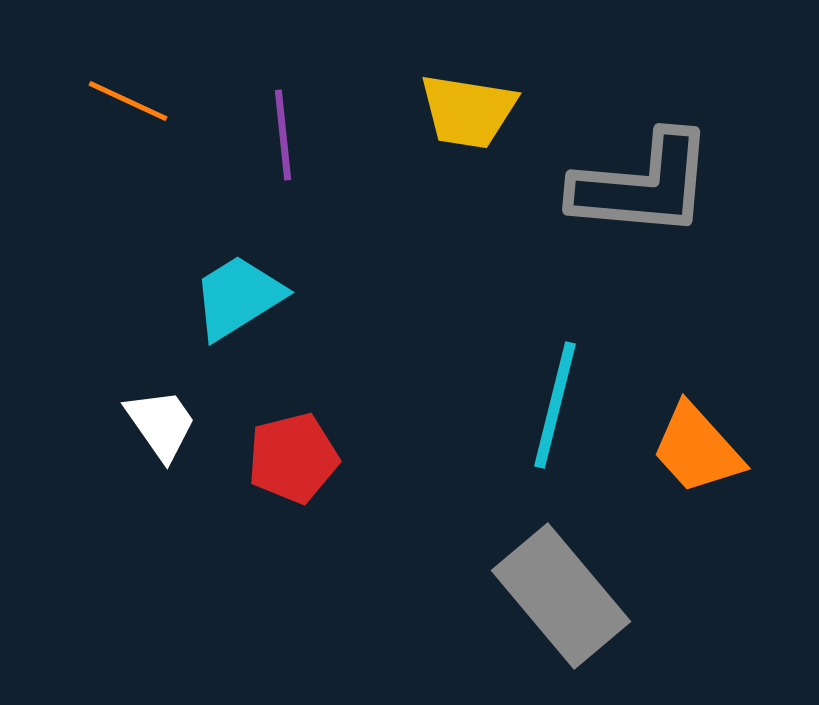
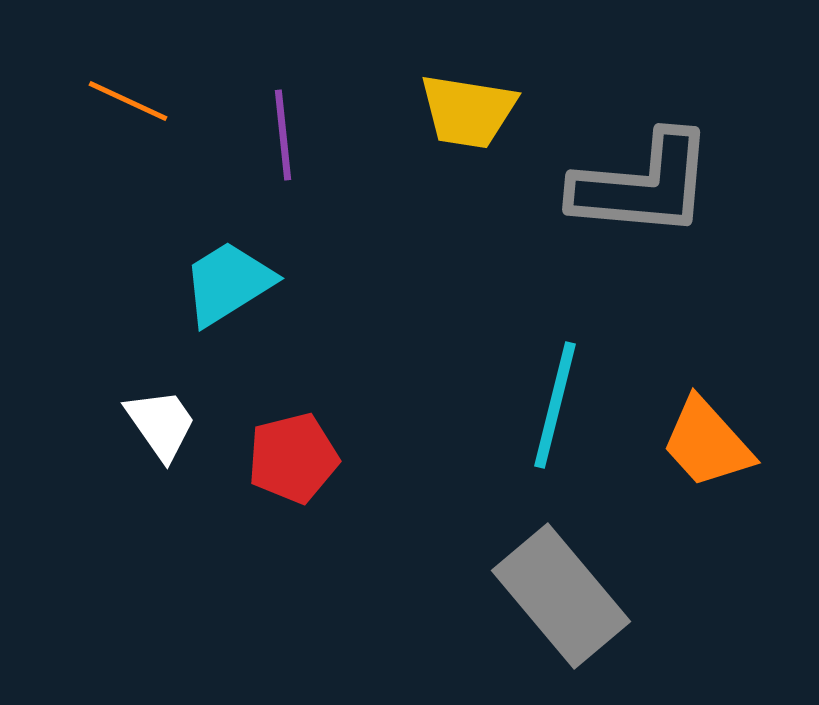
cyan trapezoid: moved 10 px left, 14 px up
orange trapezoid: moved 10 px right, 6 px up
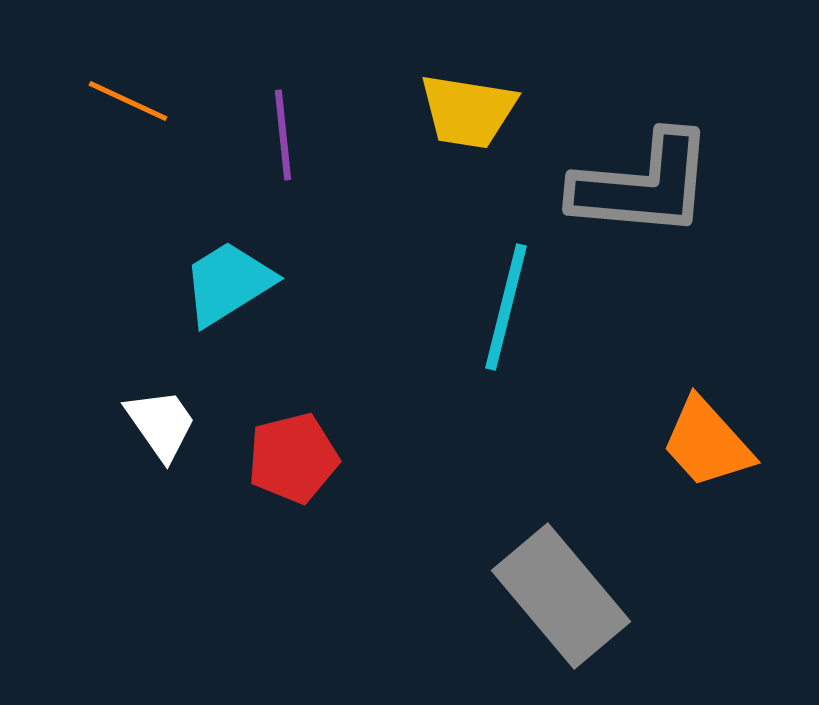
cyan line: moved 49 px left, 98 px up
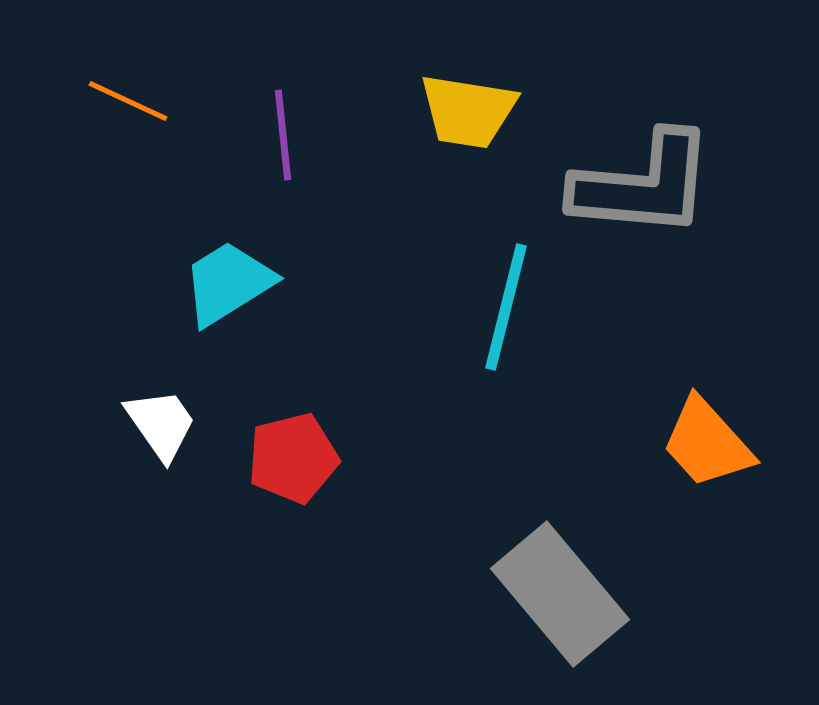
gray rectangle: moved 1 px left, 2 px up
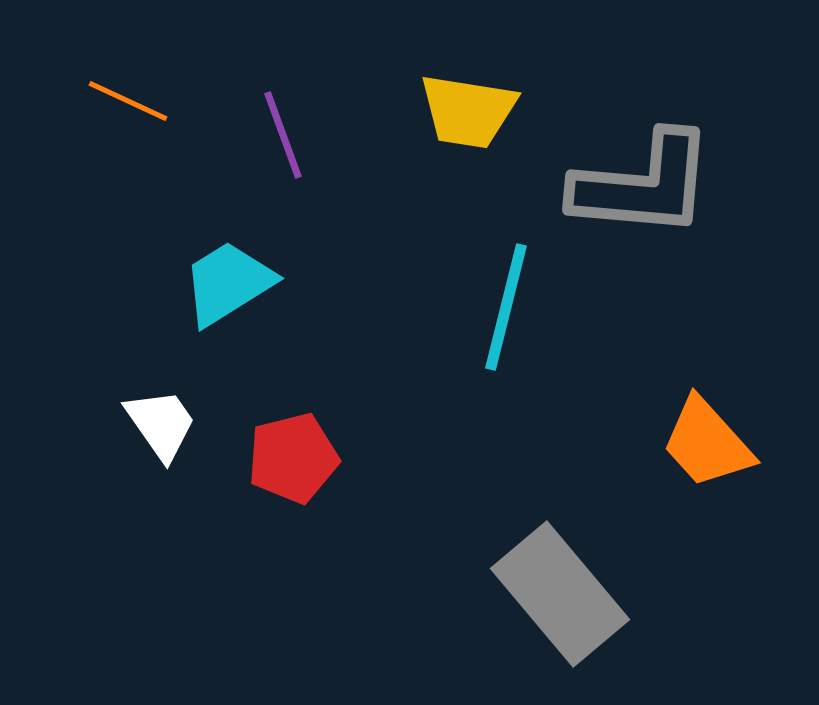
purple line: rotated 14 degrees counterclockwise
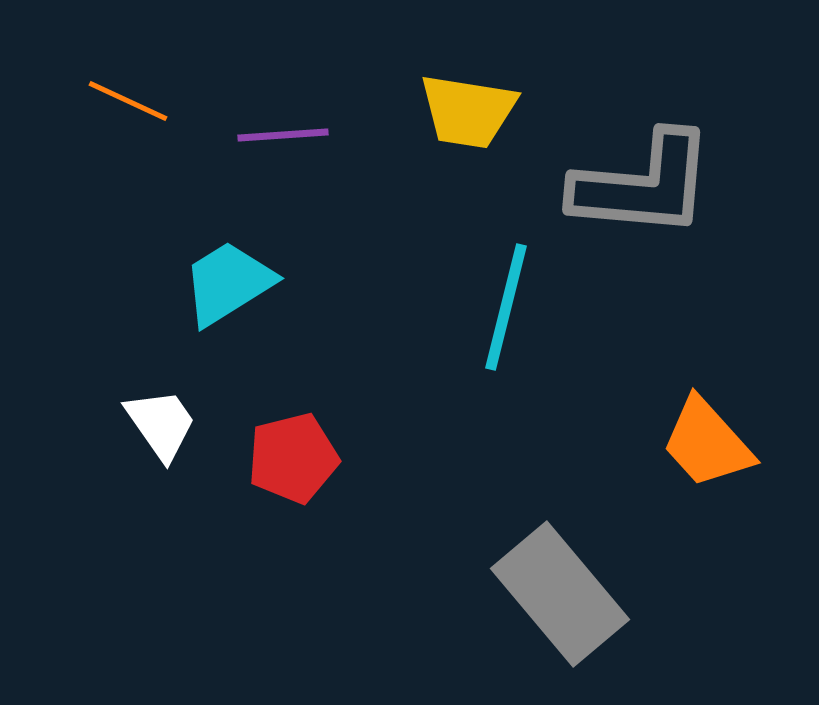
purple line: rotated 74 degrees counterclockwise
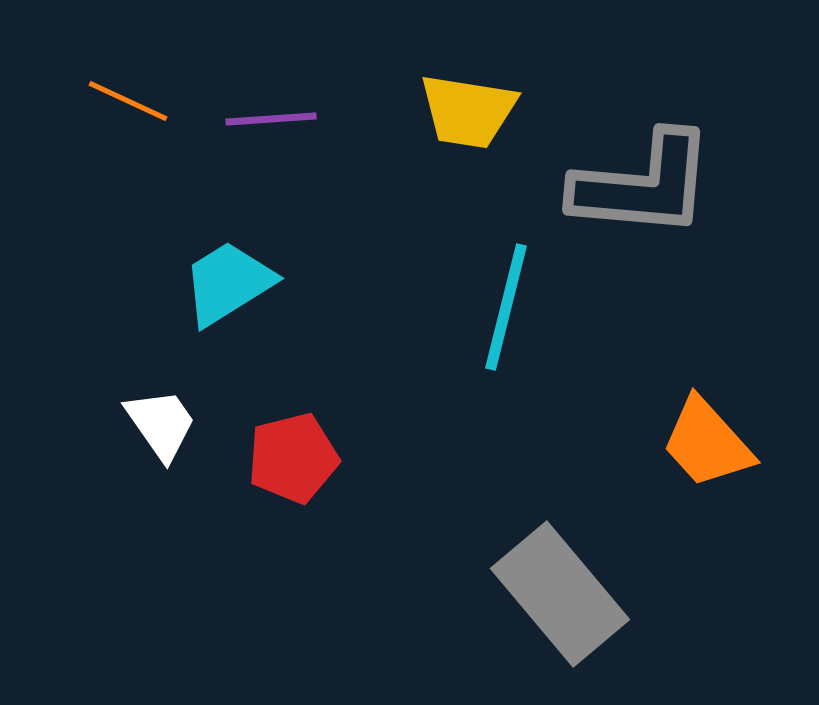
purple line: moved 12 px left, 16 px up
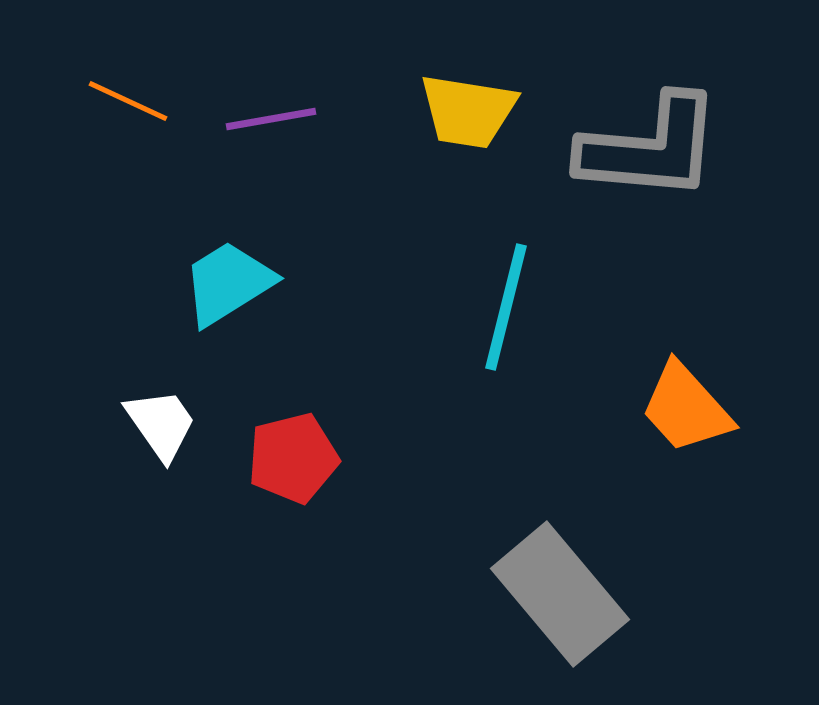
purple line: rotated 6 degrees counterclockwise
gray L-shape: moved 7 px right, 37 px up
orange trapezoid: moved 21 px left, 35 px up
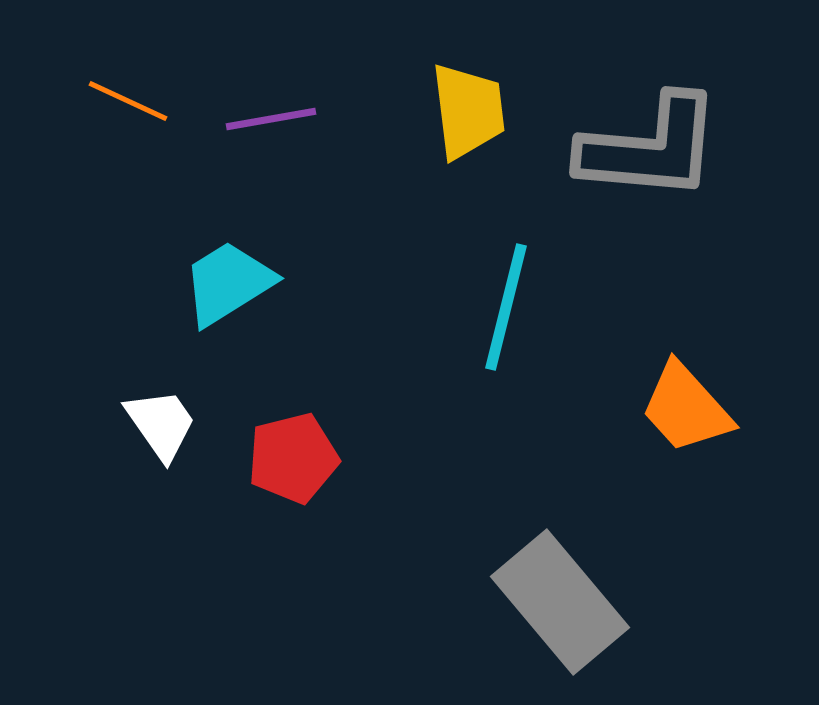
yellow trapezoid: rotated 106 degrees counterclockwise
gray rectangle: moved 8 px down
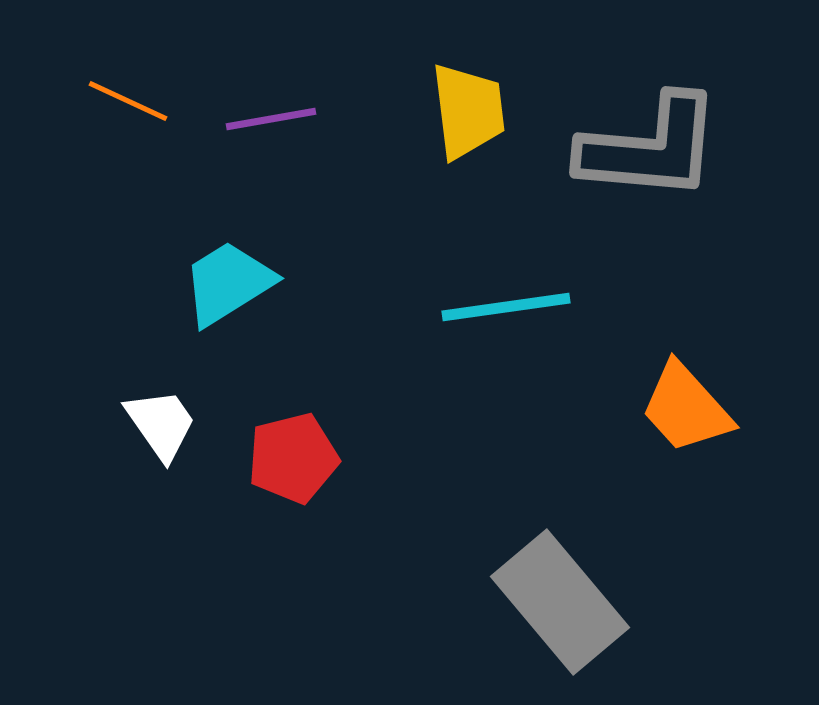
cyan line: rotated 68 degrees clockwise
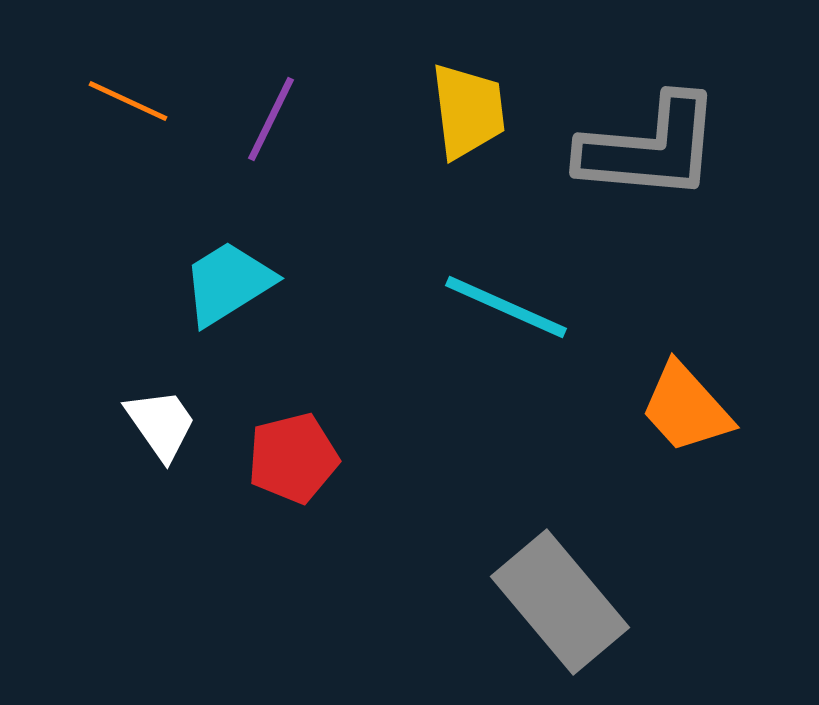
purple line: rotated 54 degrees counterclockwise
cyan line: rotated 32 degrees clockwise
